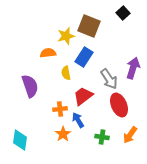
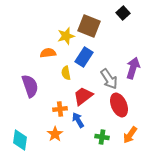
orange star: moved 8 px left
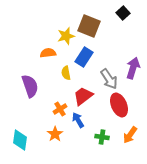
orange cross: rotated 24 degrees counterclockwise
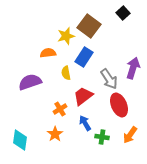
brown square: rotated 15 degrees clockwise
purple semicircle: moved 4 px up; rotated 90 degrees counterclockwise
blue arrow: moved 7 px right, 3 px down
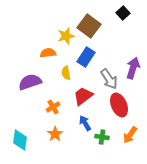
blue rectangle: moved 2 px right
orange cross: moved 7 px left, 2 px up
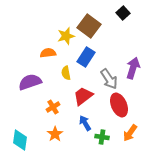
orange arrow: moved 2 px up
